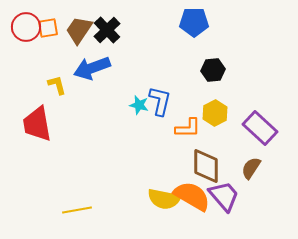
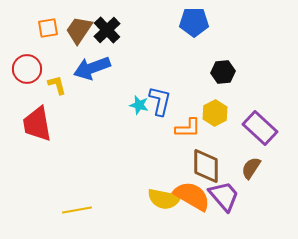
red circle: moved 1 px right, 42 px down
black hexagon: moved 10 px right, 2 px down
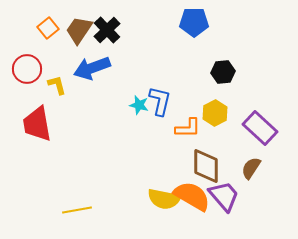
orange square: rotated 30 degrees counterclockwise
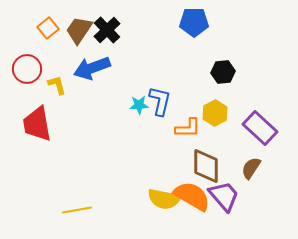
cyan star: rotated 18 degrees counterclockwise
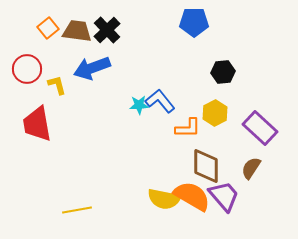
brown trapezoid: moved 2 px left, 1 px down; rotated 64 degrees clockwise
blue L-shape: rotated 52 degrees counterclockwise
